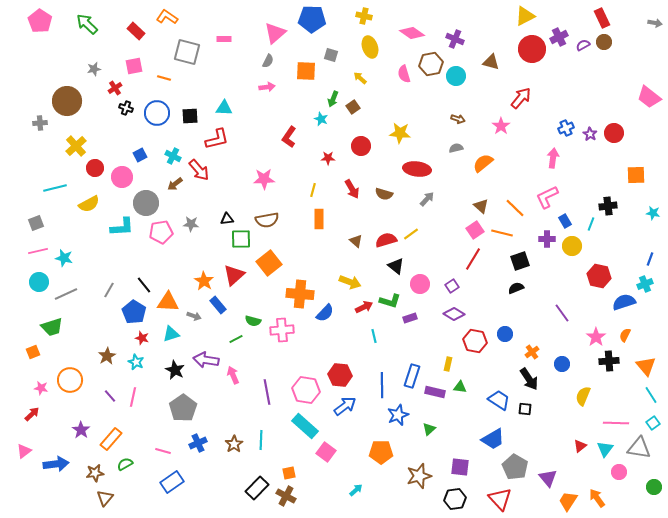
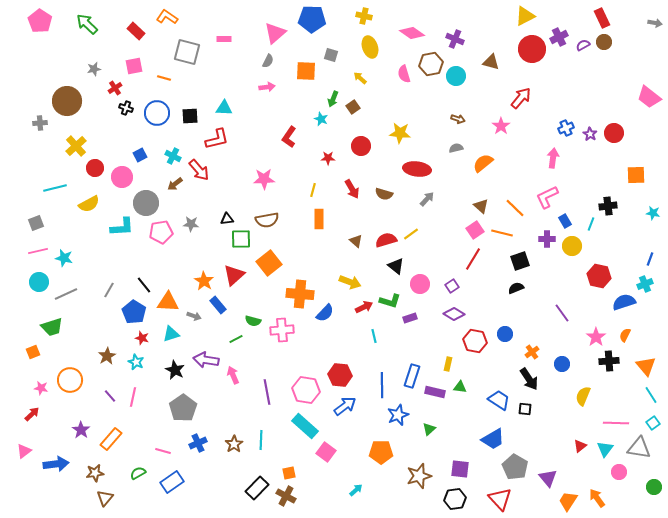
green semicircle at (125, 464): moved 13 px right, 9 px down
purple square at (460, 467): moved 2 px down
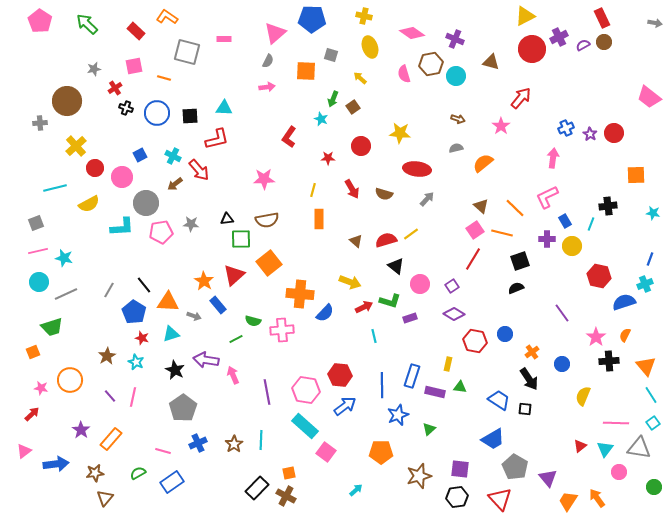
black hexagon at (455, 499): moved 2 px right, 2 px up
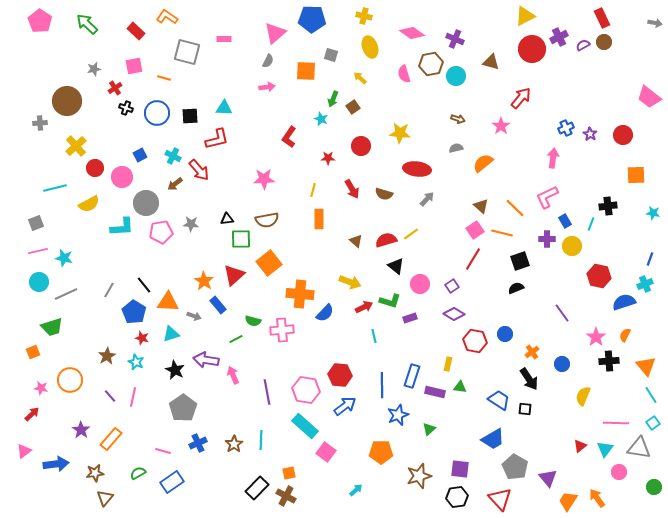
red circle at (614, 133): moved 9 px right, 2 px down
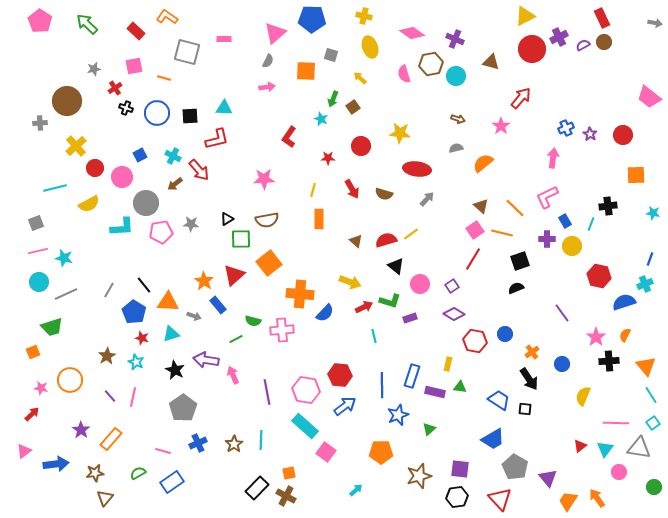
black triangle at (227, 219): rotated 24 degrees counterclockwise
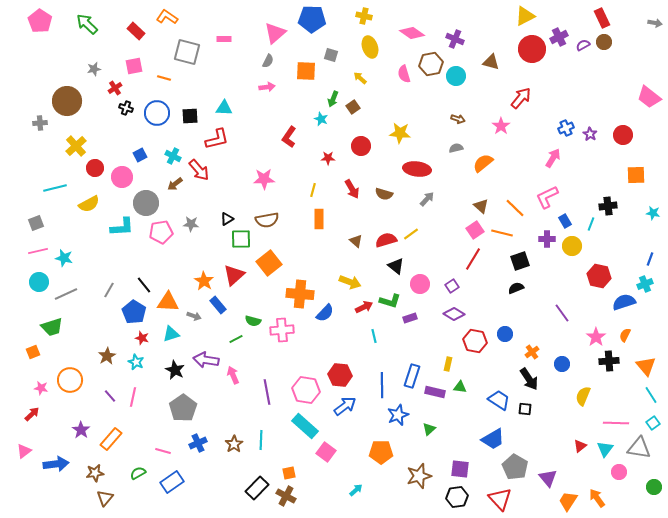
pink arrow at (553, 158): rotated 24 degrees clockwise
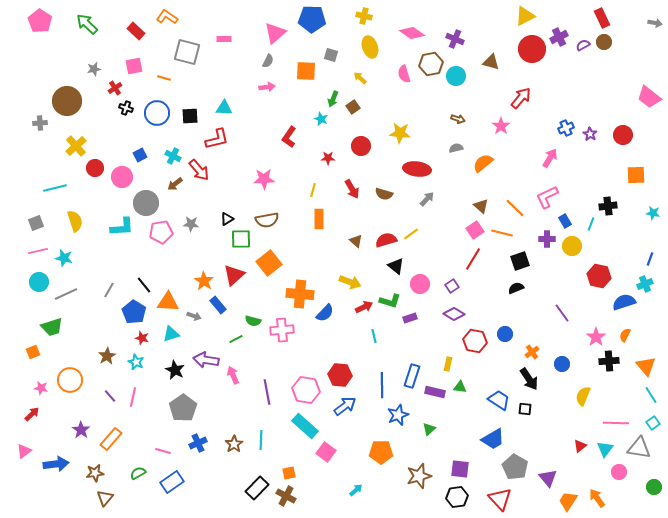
pink arrow at (553, 158): moved 3 px left
yellow semicircle at (89, 204): moved 14 px left, 17 px down; rotated 80 degrees counterclockwise
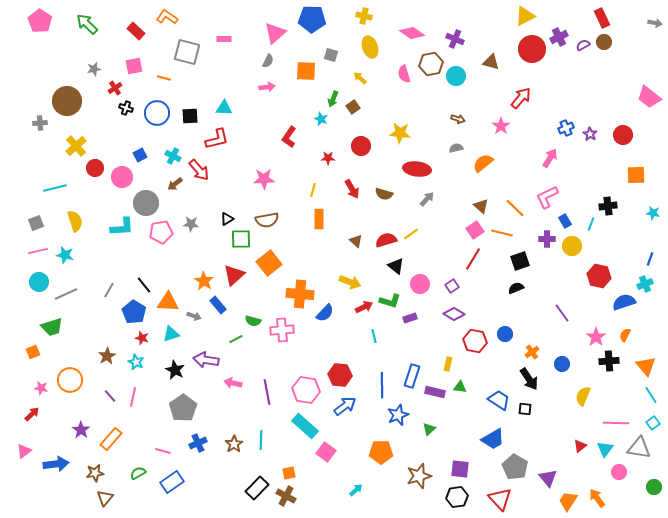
cyan star at (64, 258): moved 1 px right, 3 px up
pink arrow at (233, 375): moved 8 px down; rotated 54 degrees counterclockwise
